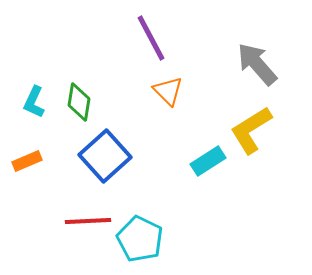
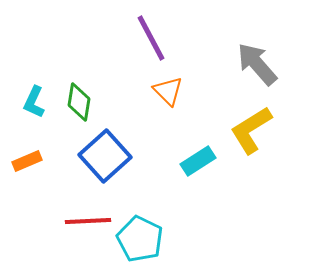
cyan rectangle: moved 10 px left
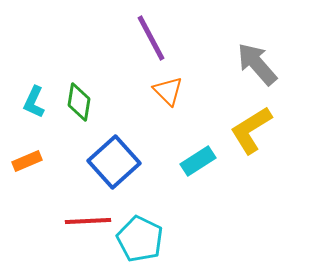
blue square: moved 9 px right, 6 px down
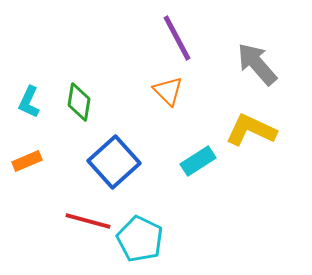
purple line: moved 26 px right
cyan L-shape: moved 5 px left
yellow L-shape: rotated 57 degrees clockwise
red line: rotated 18 degrees clockwise
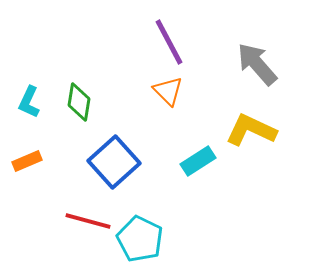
purple line: moved 8 px left, 4 px down
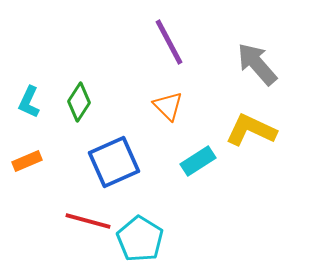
orange triangle: moved 15 px down
green diamond: rotated 24 degrees clockwise
blue square: rotated 18 degrees clockwise
cyan pentagon: rotated 6 degrees clockwise
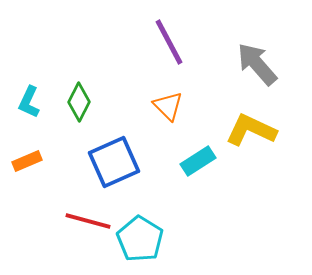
green diamond: rotated 6 degrees counterclockwise
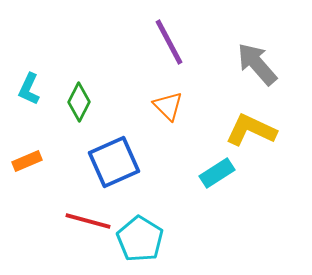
cyan L-shape: moved 13 px up
cyan rectangle: moved 19 px right, 12 px down
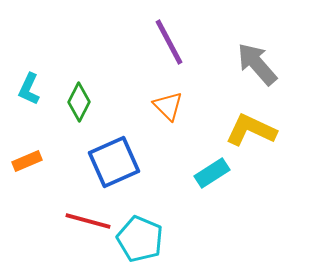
cyan rectangle: moved 5 px left
cyan pentagon: rotated 9 degrees counterclockwise
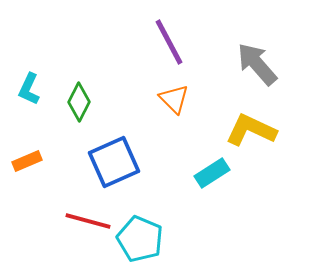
orange triangle: moved 6 px right, 7 px up
